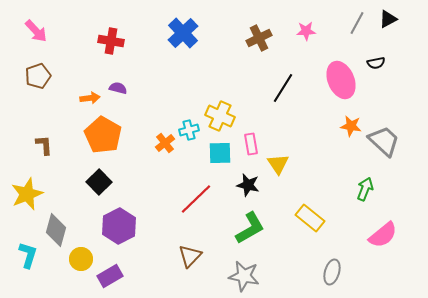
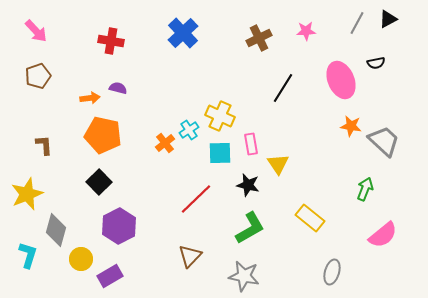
cyan cross: rotated 18 degrees counterclockwise
orange pentagon: rotated 18 degrees counterclockwise
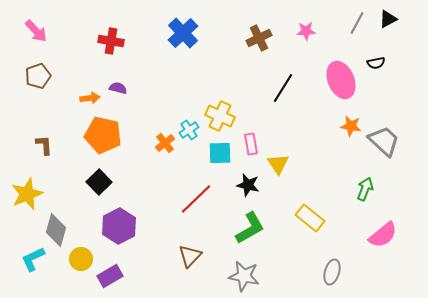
cyan L-shape: moved 5 px right, 4 px down; rotated 132 degrees counterclockwise
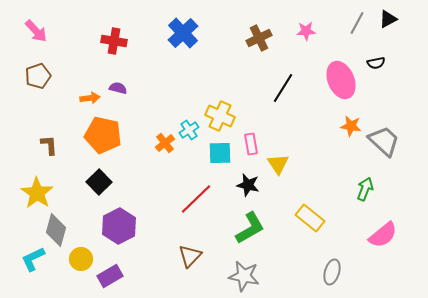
red cross: moved 3 px right
brown L-shape: moved 5 px right
yellow star: moved 10 px right, 1 px up; rotated 16 degrees counterclockwise
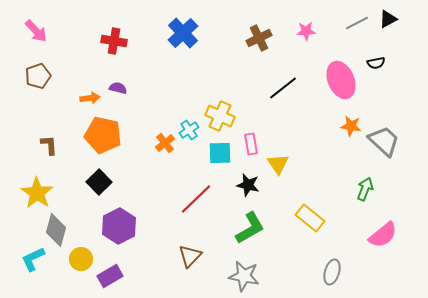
gray line: rotated 35 degrees clockwise
black line: rotated 20 degrees clockwise
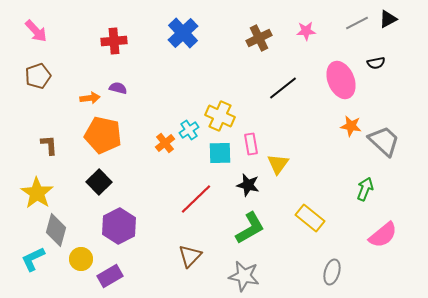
red cross: rotated 15 degrees counterclockwise
yellow triangle: rotated 10 degrees clockwise
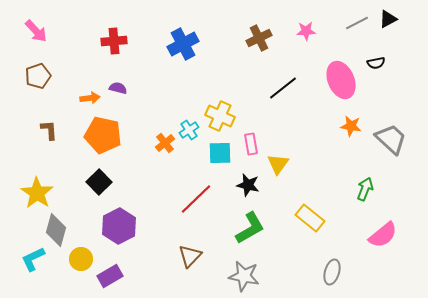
blue cross: moved 11 px down; rotated 16 degrees clockwise
gray trapezoid: moved 7 px right, 2 px up
brown L-shape: moved 15 px up
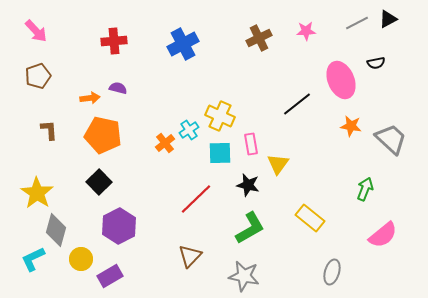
black line: moved 14 px right, 16 px down
